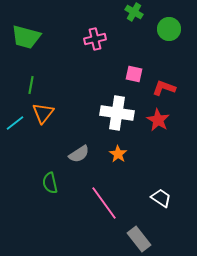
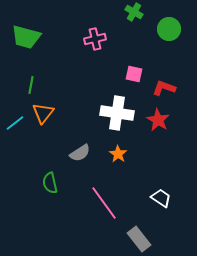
gray semicircle: moved 1 px right, 1 px up
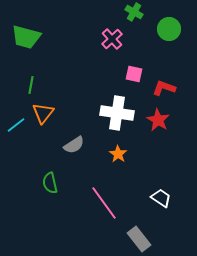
pink cross: moved 17 px right; rotated 30 degrees counterclockwise
cyan line: moved 1 px right, 2 px down
gray semicircle: moved 6 px left, 8 px up
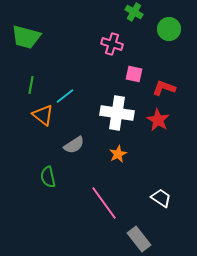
pink cross: moved 5 px down; rotated 30 degrees counterclockwise
orange triangle: moved 2 px down; rotated 30 degrees counterclockwise
cyan line: moved 49 px right, 29 px up
orange star: rotated 12 degrees clockwise
green semicircle: moved 2 px left, 6 px up
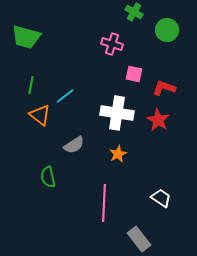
green circle: moved 2 px left, 1 px down
orange triangle: moved 3 px left
pink line: rotated 39 degrees clockwise
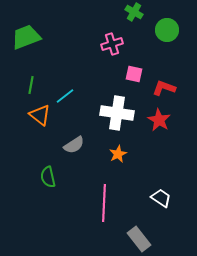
green trapezoid: rotated 144 degrees clockwise
pink cross: rotated 35 degrees counterclockwise
red star: moved 1 px right
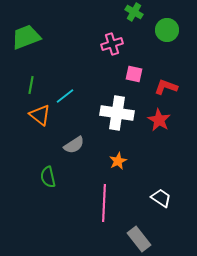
red L-shape: moved 2 px right, 1 px up
orange star: moved 7 px down
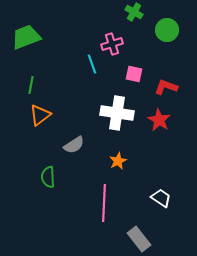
cyan line: moved 27 px right, 32 px up; rotated 72 degrees counterclockwise
orange triangle: rotated 45 degrees clockwise
green semicircle: rotated 10 degrees clockwise
